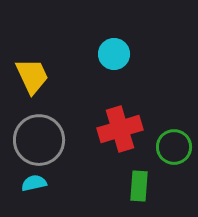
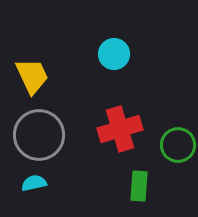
gray circle: moved 5 px up
green circle: moved 4 px right, 2 px up
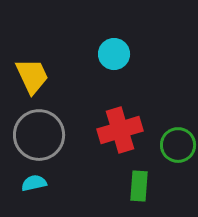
red cross: moved 1 px down
